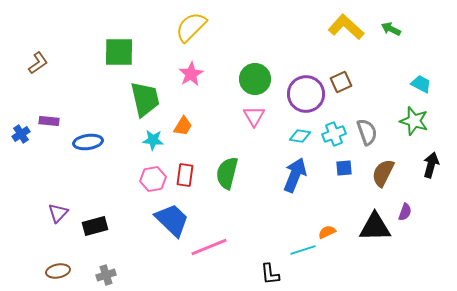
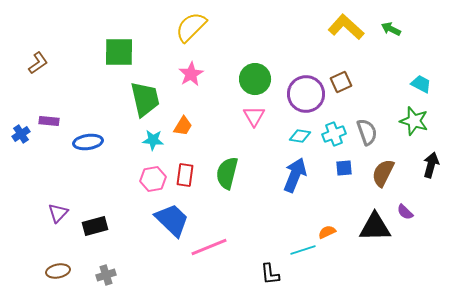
purple semicircle: rotated 114 degrees clockwise
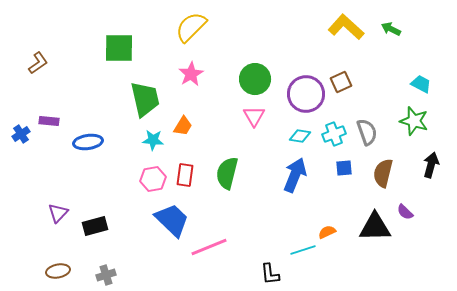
green square: moved 4 px up
brown semicircle: rotated 12 degrees counterclockwise
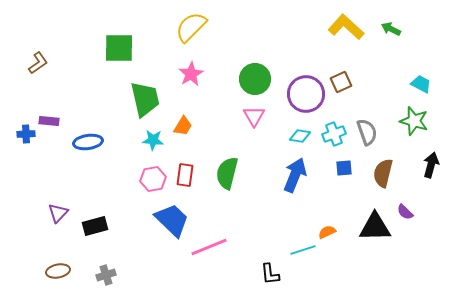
blue cross: moved 5 px right; rotated 30 degrees clockwise
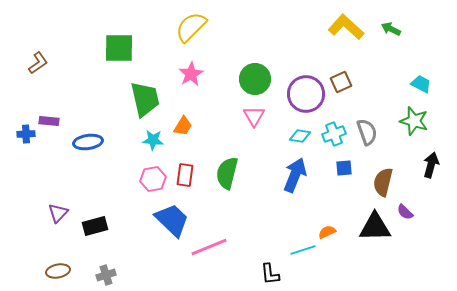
brown semicircle: moved 9 px down
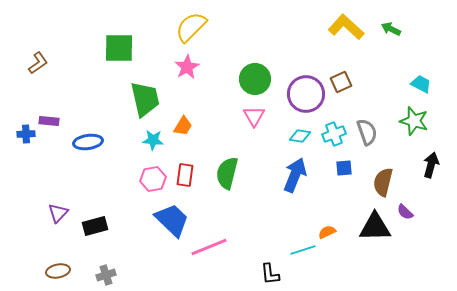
pink star: moved 4 px left, 7 px up
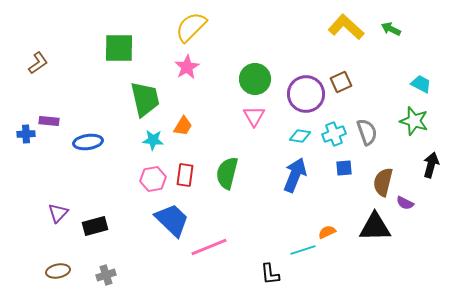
purple semicircle: moved 9 px up; rotated 18 degrees counterclockwise
